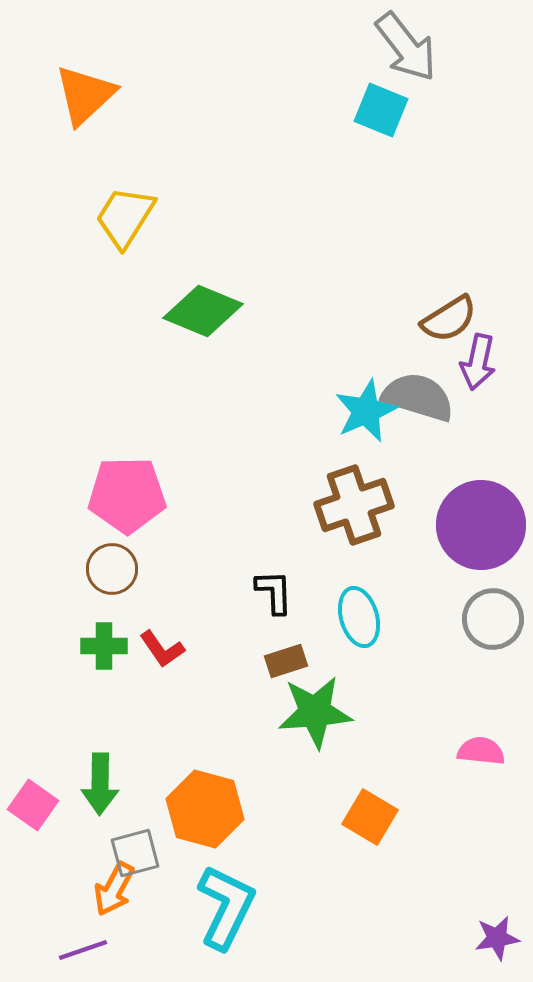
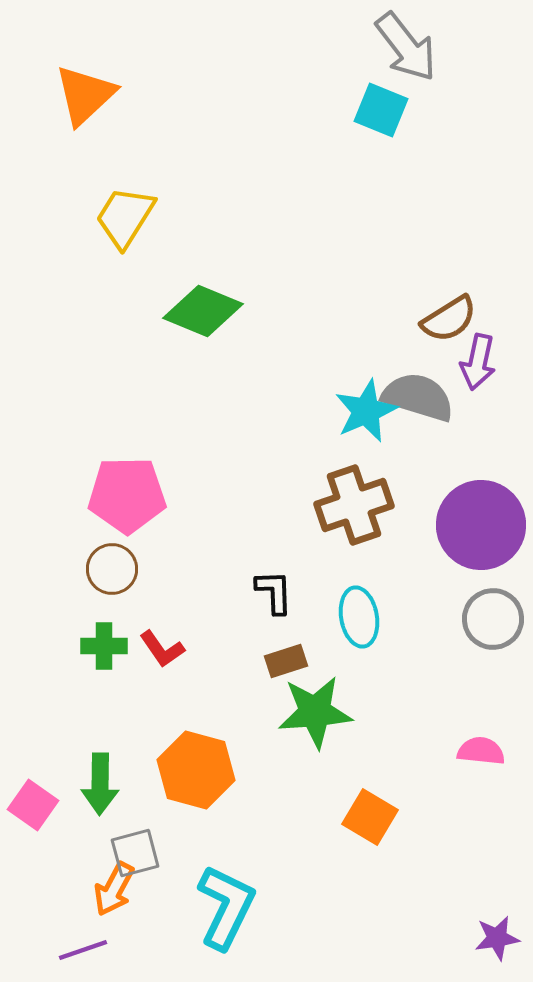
cyan ellipse: rotated 6 degrees clockwise
orange hexagon: moved 9 px left, 39 px up
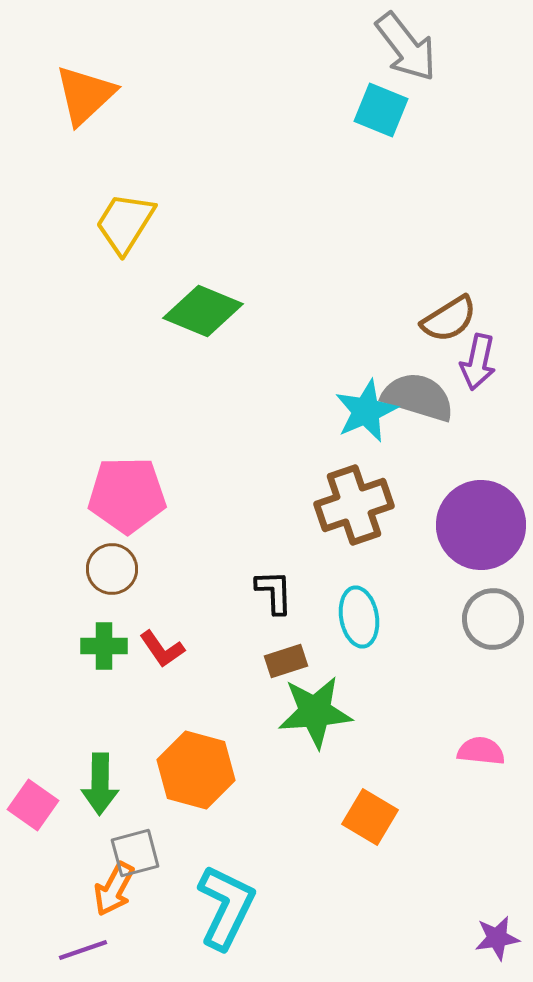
yellow trapezoid: moved 6 px down
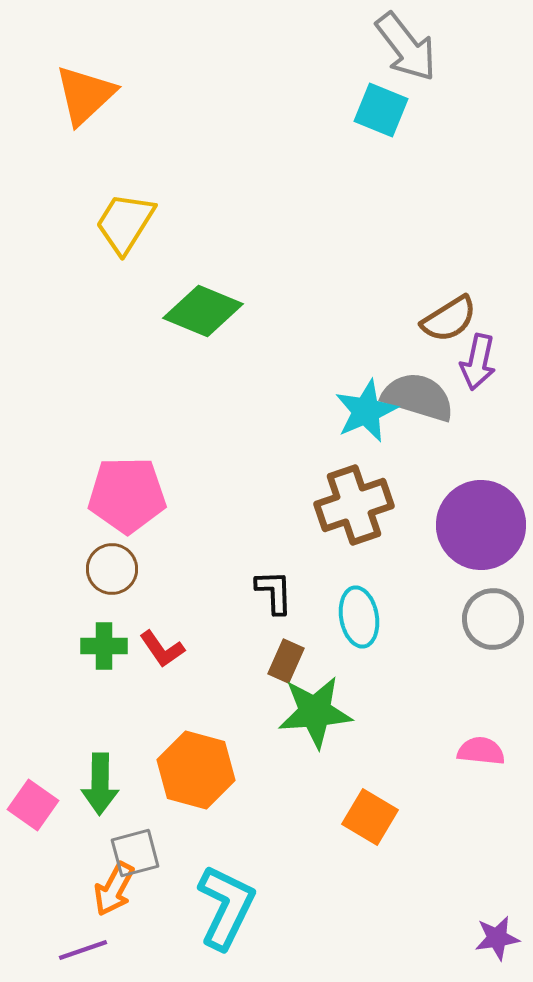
brown rectangle: rotated 48 degrees counterclockwise
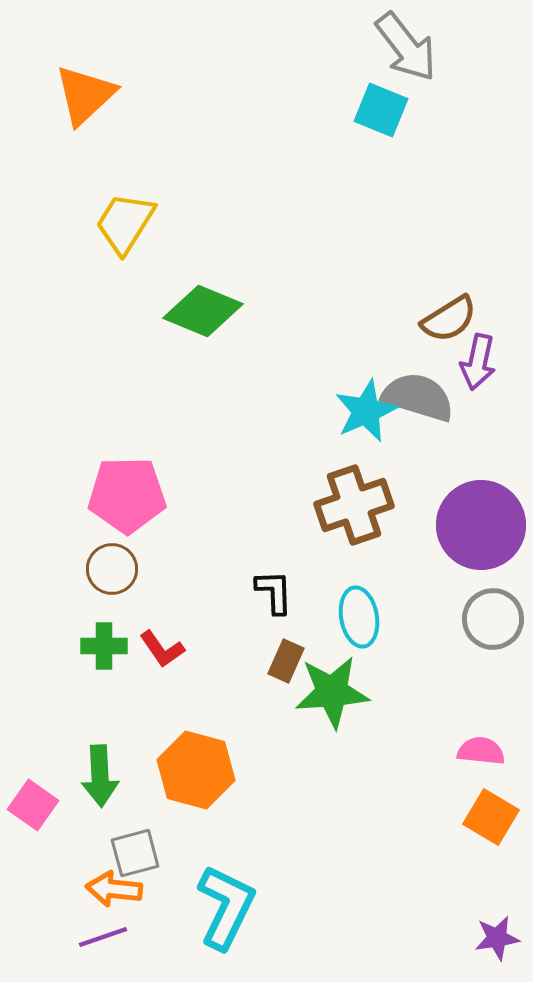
green star: moved 17 px right, 20 px up
green arrow: moved 8 px up; rotated 4 degrees counterclockwise
orange square: moved 121 px right
orange arrow: rotated 68 degrees clockwise
purple line: moved 20 px right, 13 px up
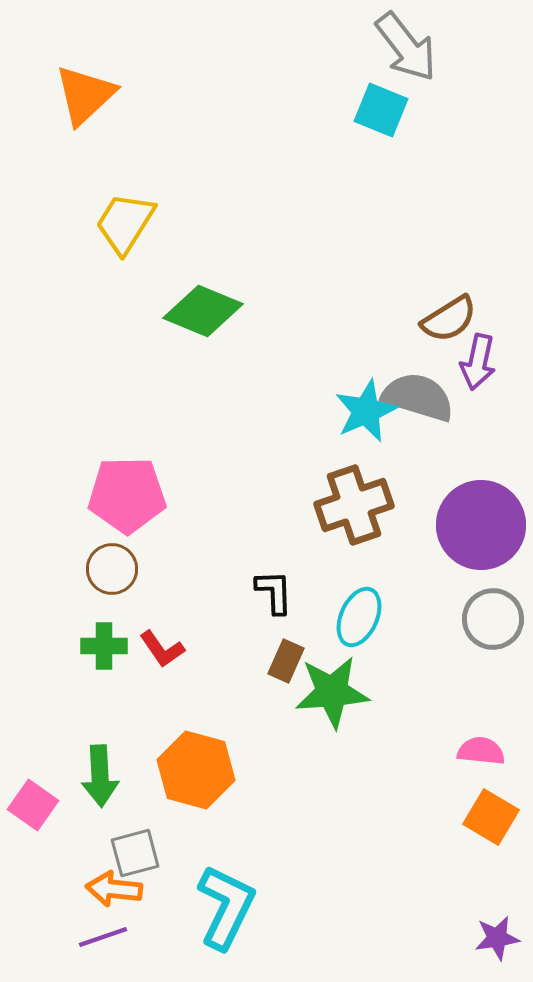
cyan ellipse: rotated 34 degrees clockwise
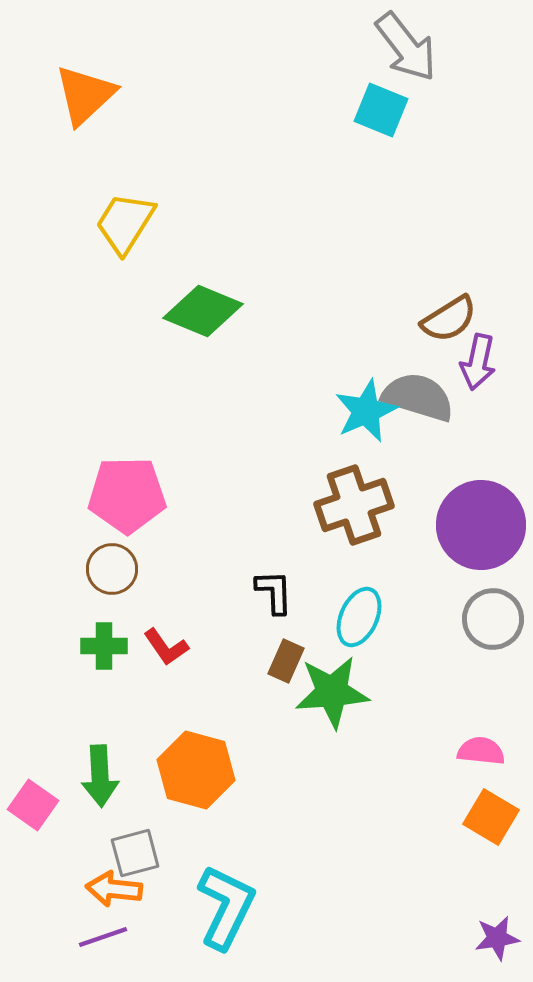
red L-shape: moved 4 px right, 2 px up
